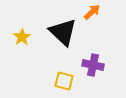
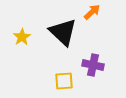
yellow square: rotated 18 degrees counterclockwise
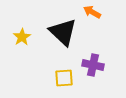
orange arrow: rotated 108 degrees counterclockwise
yellow square: moved 3 px up
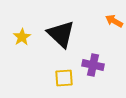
orange arrow: moved 22 px right, 9 px down
black triangle: moved 2 px left, 2 px down
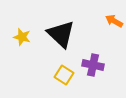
yellow star: rotated 24 degrees counterclockwise
yellow square: moved 3 px up; rotated 36 degrees clockwise
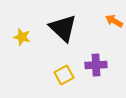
black triangle: moved 2 px right, 6 px up
purple cross: moved 3 px right; rotated 15 degrees counterclockwise
yellow square: rotated 30 degrees clockwise
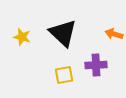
orange arrow: moved 13 px down; rotated 12 degrees counterclockwise
black triangle: moved 5 px down
yellow square: rotated 18 degrees clockwise
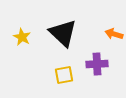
yellow star: rotated 12 degrees clockwise
purple cross: moved 1 px right, 1 px up
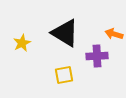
black triangle: moved 2 px right; rotated 12 degrees counterclockwise
yellow star: moved 6 px down; rotated 18 degrees clockwise
purple cross: moved 8 px up
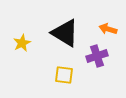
orange arrow: moved 6 px left, 5 px up
purple cross: rotated 15 degrees counterclockwise
yellow square: rotated 18 degrees clockwise
